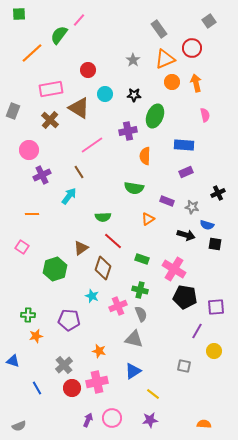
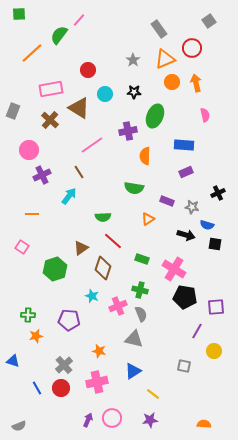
black star at (134, 95): moved 3 px up
red circle at (72, 388): moved 11 px left
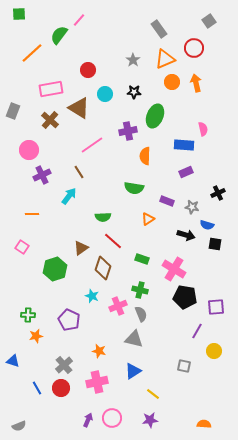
red circle at (192, 48): moved 2 px right
pink semicircle at (205, 115): moved 2 px left, 14 px down
purple pentagon at (69, 320): rotated 20 degrees clockwise
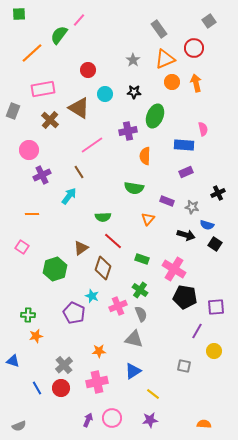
pink rectangle at (51, 89): moved 8 px left
orange triangle at (148, 219): rotated 16 degrees counterclockwise
black square at (215, 244): rotated 24 degrees clockwise
green cross at (140, 290): rotated 21 degrees clockwise
purple pentagon at (69, 320): moved 5 px right, 7 px up
orange star at (99, 351): rotated 16 degrees counterclockwise
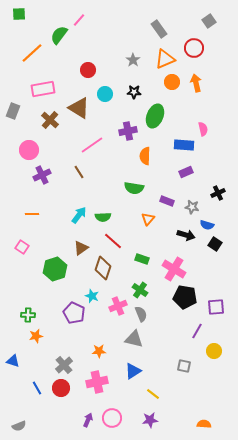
cyan arrow at (69, 196): moved 10 px right, 19 px down
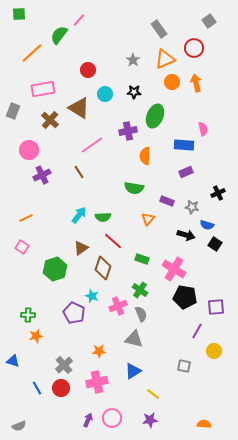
orange line at (32, 214): moved 6 px left, 4 px down; rotated 24 degrees counterclockwise
